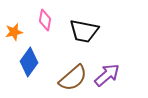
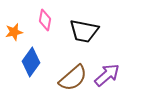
blue diamond: moved 2 px right
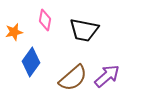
black trapezoid: moved 1 px up
purple arrow: moved 1 px down
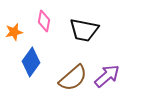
pink diamond: moved 1 px left, 1 px down
